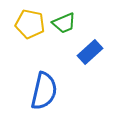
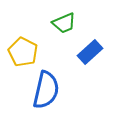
yellow pentagon: moved 7 px left, 28 px down; rotated 16 degrees clockwise
blue semicircle: moved 2 px right, 1 px up
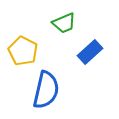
yellow pentagon: moved 1 px up
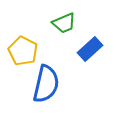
blue rectangle: moved 3 px up
blue semicircle: moved 6 px up
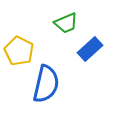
green trapezoid: moved 2 px right
yellow pentagon: moved 4 px left
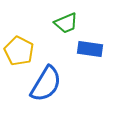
blue rectangle: rotated 50 degrees clockwise
blue semicircle: rotated 18 degrees clockwise
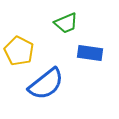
blue rectangle: moved 4 px down
blue semicircle: rotated 21 degrees clockwise
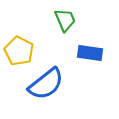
green trapezoid: moved 1 px left, 3 px up; rotated 90 degrees counterclockwise
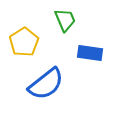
yellow pentagon: moved 5 px right, 9 px up; rotated 12 degrees clockwise
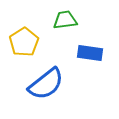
green trapezoid: rotated 75 degrees counterclockwise
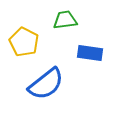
yellow pentagon: rotated 12 degrees counterclockwise
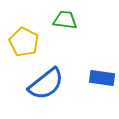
green trapezoid: rotated 15 degrees clockwise
blue rectangle: moved 12 px right, 25 px down
